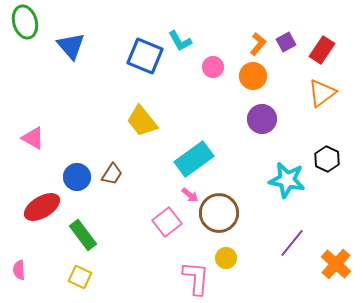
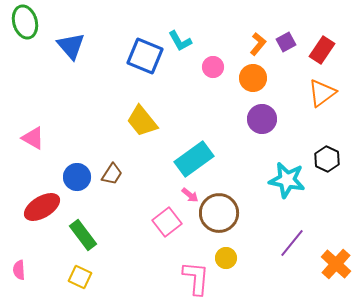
orange circle: moved 2 px down
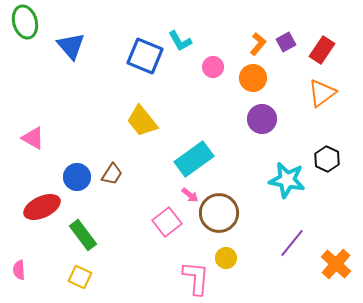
red ellipse: rotated 6 degrees clockwise
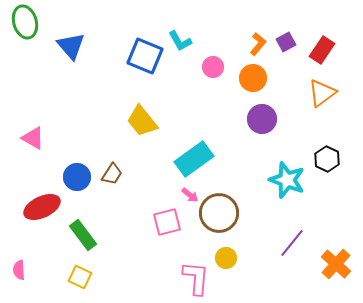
cyan star: rotated 9 degrees clockwise
pink square: rotated 24 degrees clockwise
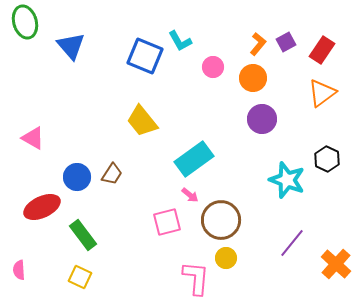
brown circle: moved 2 px right, 7 px down
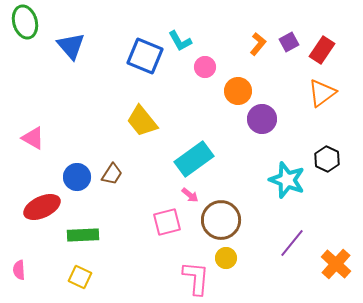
purple square: moved 3 px right
pink circle: moved 8 px left
orange circle: moved 15 px left, 13 px down
green rectangle: rotated 56 degrees counterclockwise
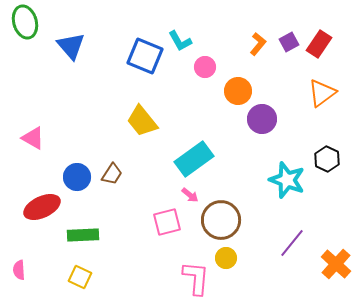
red rectangle: moved 3 px left, 6 px up
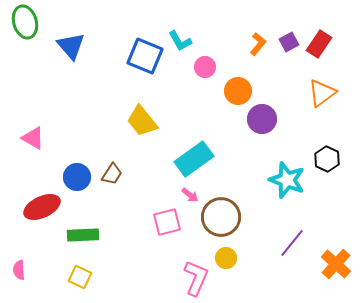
brown circle: moved 3 px up
pink L-shape: rotated 18 degrees clockwise
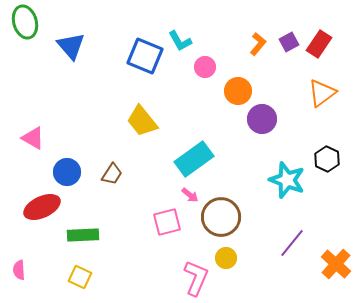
blue circle: moved 10 px left, 5 px up
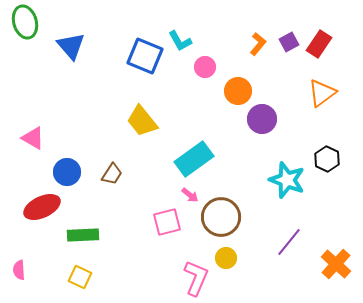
purple line: moved 3 px left, 1 px up
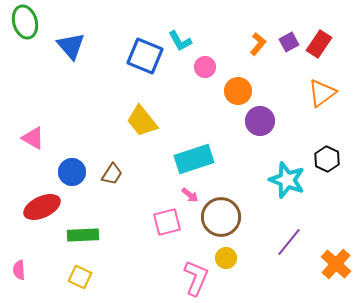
purple circle: moved 2 px left, 2 px down
cyan rectangle: rotated 18 degrees clockwise
blue circle: moved 5 px right
